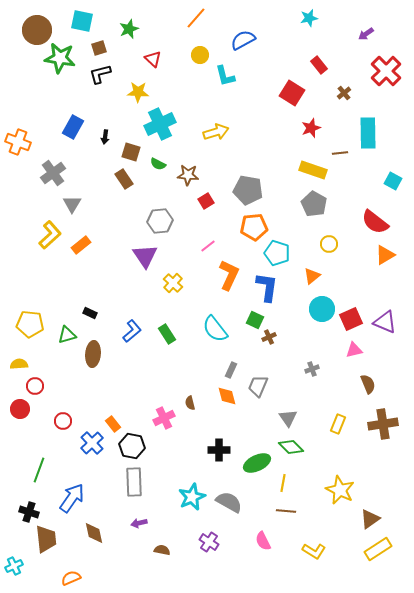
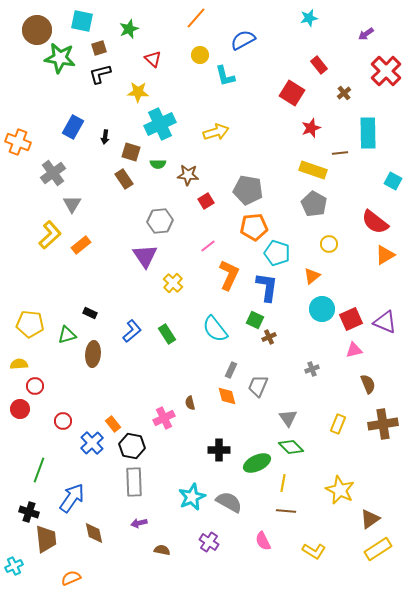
green semicircle at (158, 164): rotated 28 degrees counterclockwise
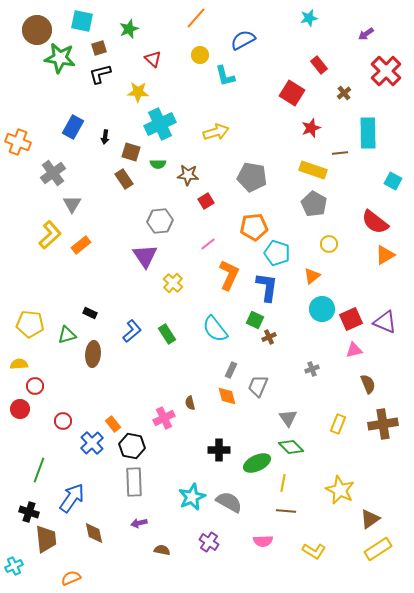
gray pentagon at (248, 190): moved 4 px right, 13 px up
pink line at (208, 246): moved 2 px up
pink semicircle at (263, 541): rotated 66 degrees counterclockwise
